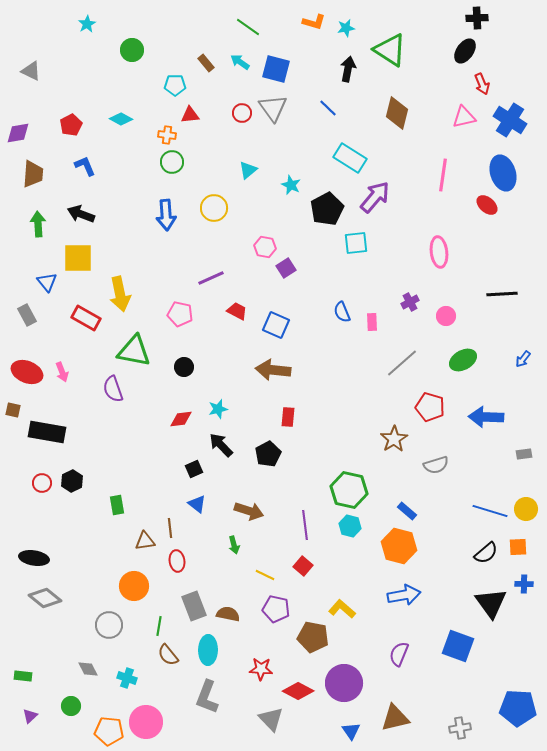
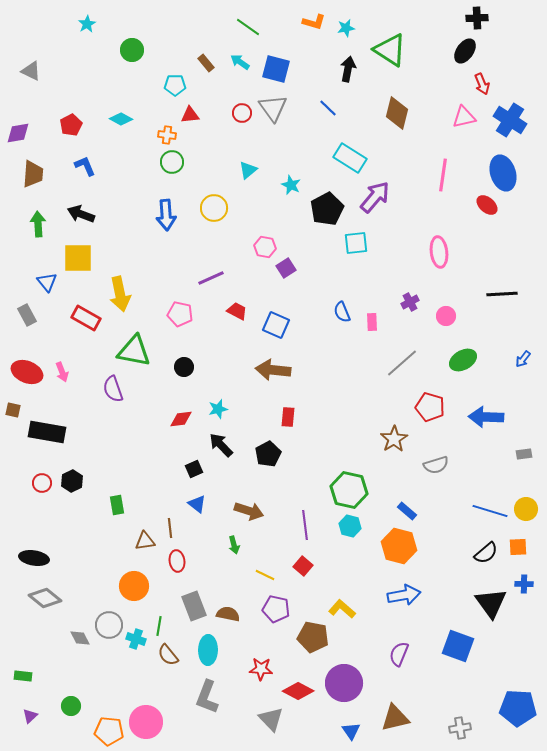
gray diamond at (88, 669): moved 8 px left, 31 px up
cyan cross at (127, 678): moved 9 px right, 39 px up
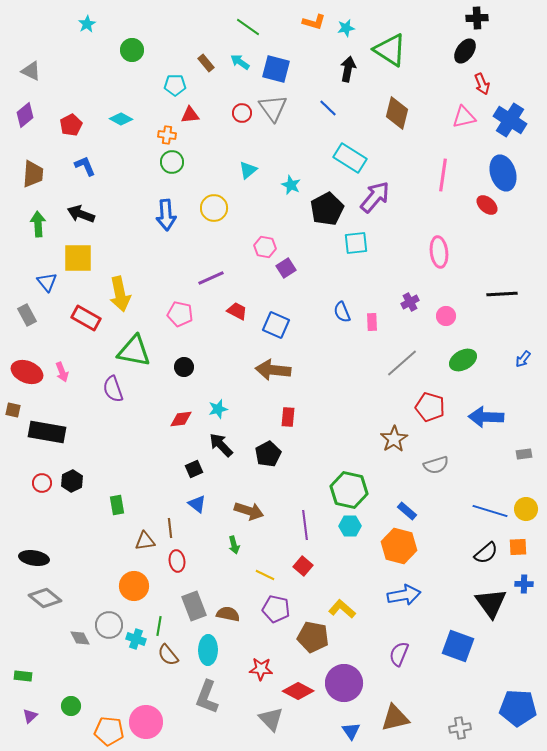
purple diamond at (18, 133): moved 7 px right, 18 px up; rotated 30 degrees counterclockwise
cyan hexagon at (350, 526): rotated 15 degrees counterclockwise
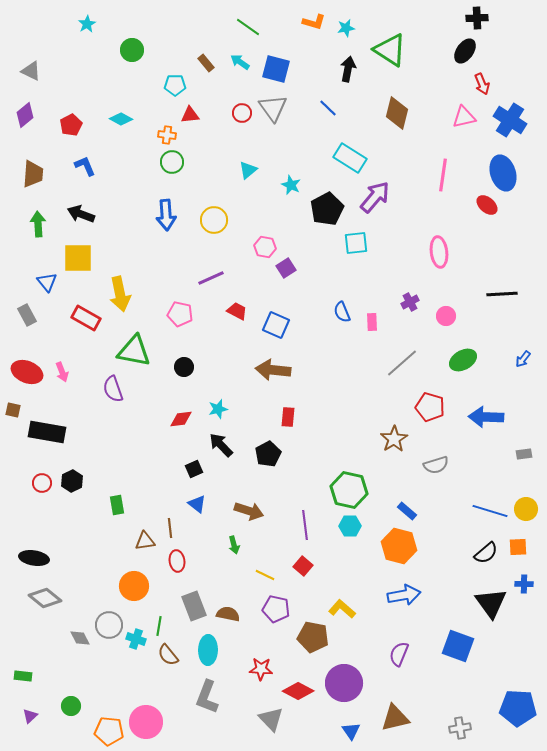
yellow circle at (214, 208): moved 12 px down
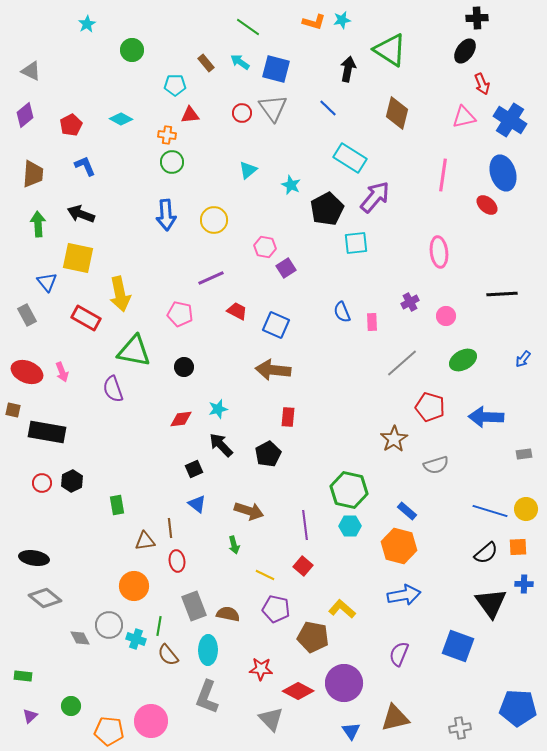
cyan star at (346, 28): moved 4 px left, 8 px up
yellow square at (78, 258): rotated 12 degrees clockwise
pink circle at (146, 722): moved 5 px right, 1 px up
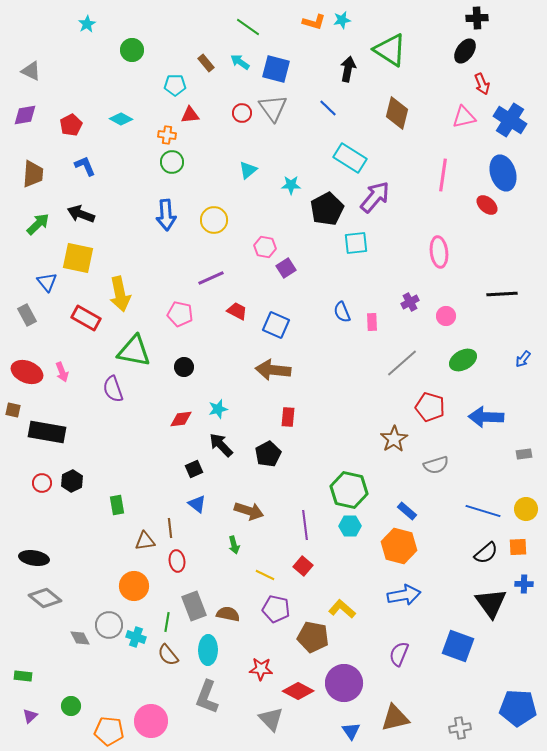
purple diamond at (25, 115): rotated 30 degrees clockwise
cyan star at (291, 185): rotated 24 degrees counterclockwise
green arrow at (38, 224): rotated 50 degrees clockwise
blue line at (490, 511): moved 7 px left
green line at (159, 626): moved 8 px right, 4 px up
cyan cross at (136, 639): moved 2 px up
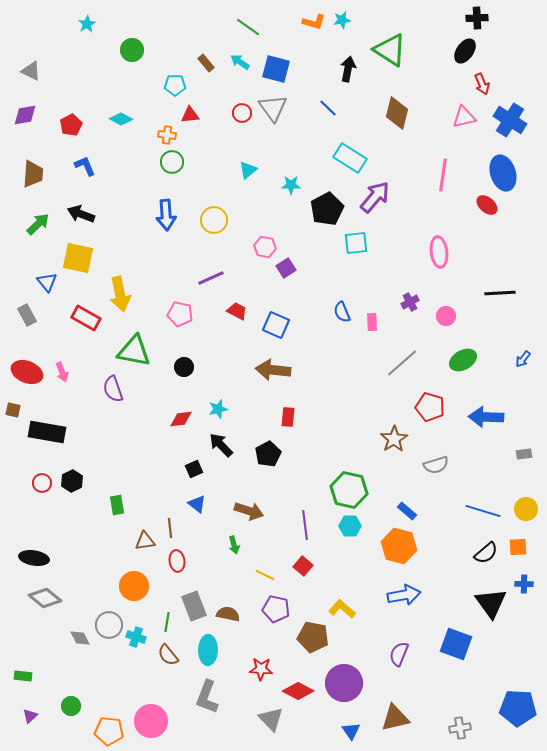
black line at (502, 294): moved 2 px left, 1 px up
blue square at (458, 646): moved 2 px left, 2 px up
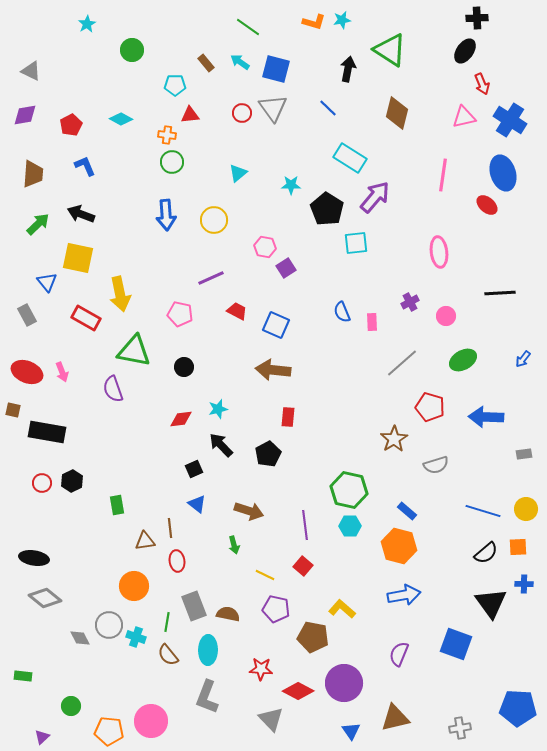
cyan triangle at (248, 170): moved 10 px left, 3 px down
black pentagon at (327, 209): rotated 12 degrees counterclockwise
purple triangle at (30, 716): moved 12 px right, 21 px down
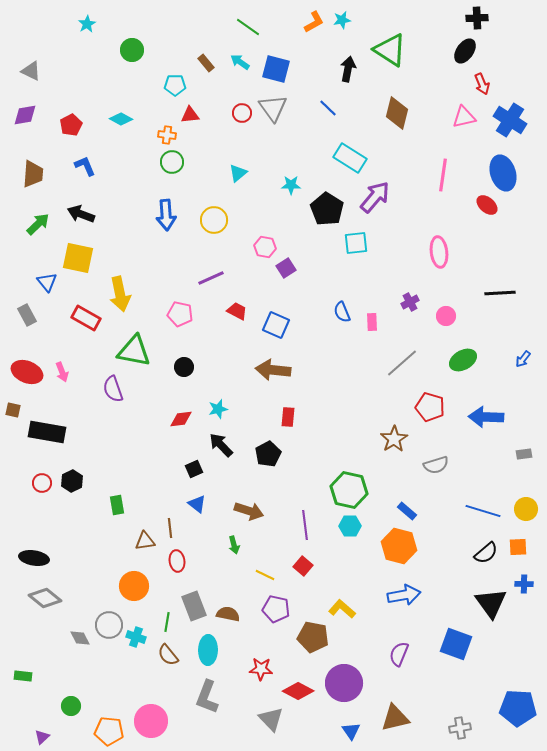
orange L-shape at (314, 22): rotated 45 degrees counterclockwise
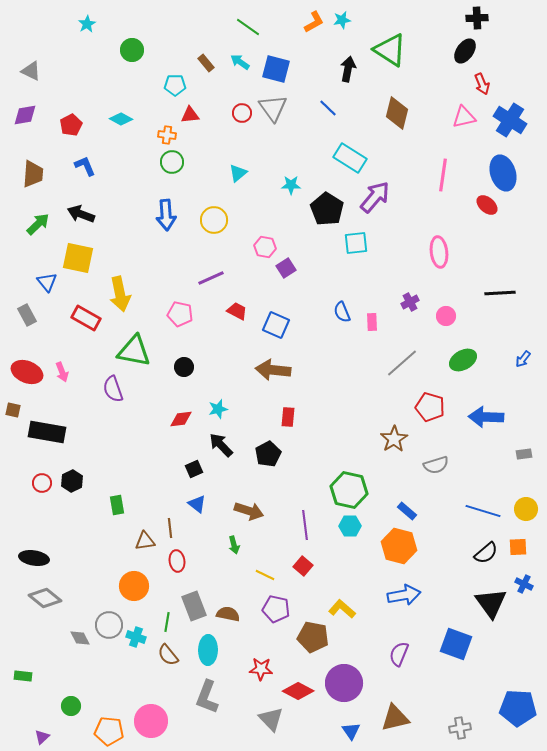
blue cross at (524, 584): rotated 24 degrees clockwise
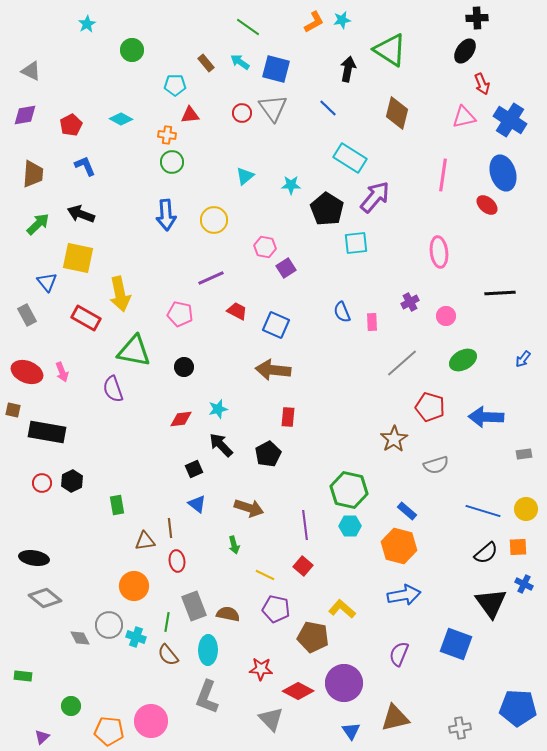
cyan triangle at (238, 173): moved 7 px right, 3 px down
brown arrow at (249, 511): moved 3 px up
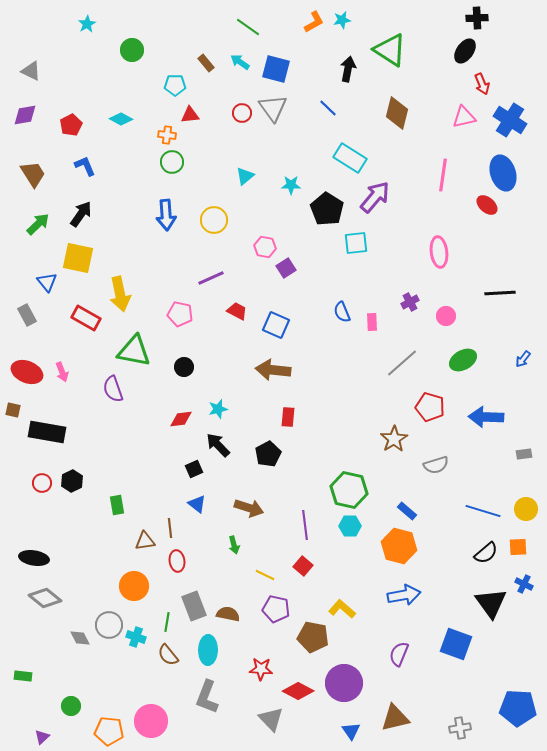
brown trapezoid at (33, 174): rotated 36 degrees counterclockwise
black arrow at (81, 214): rotated 104 degrees clockwise
black arrow at (221, 445): moved 3 px left
